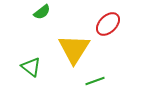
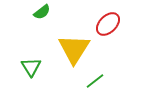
green triangle: rotated 20 degrees clockwise
green line: rotated 18 degrees counterclockwise
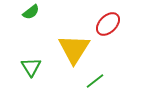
green semicircle: moved 11 px left
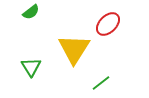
green line: moved 6 px right, 2 px down
